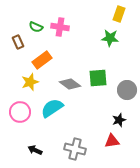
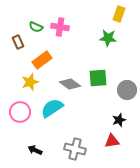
green star: moved 2 px left
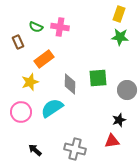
green star: moved 12 px right, 1 px up
orange rectangle: moved 2 px right, 1 px up
gray diamond: rotated 55 degrees clockwise
pink circle: moved 1 px right
black arrow: rotated 16 degrees clockwise
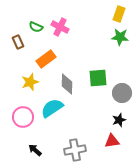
pink cross: rotated 18 degrees clockwise
orange rectangle: moved 2 px right
gray diamond: moved 3 px left
gray circle: moved 5 px left, 3 px down
pink circle: moved 2 px right, 5 px down
gray cross: moved 1 px down; rotated 25 degrees counterclockwise
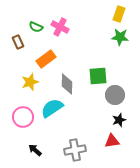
green square: moved 2 px up
gray circle: moved 7 px left, 2 px down
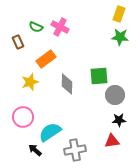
green square: moved 1 px right
cyan semicircle: moved 2 px left, 24 px down
black star: rotated 16 degrees clockwise
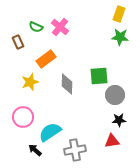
pink cross: rotated 12 degrees clockwise
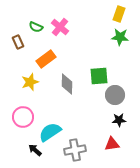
red triangle: moved 3 px down
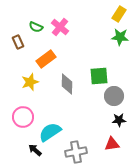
yellow rectangle: rotated 14 degrees clockwise
gray circle: moved 1 px left, 1 px down
gray cross: moved 1 px right, 2 px down
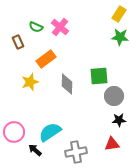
pink circle: moved 9 px left, 15 px down
